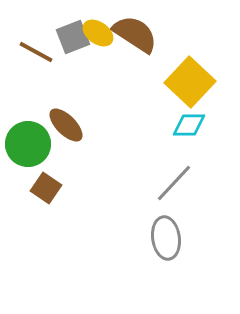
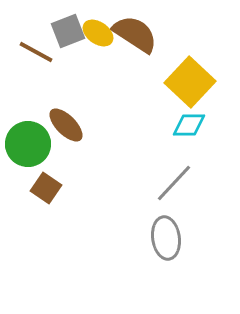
gray square: moved 5 px left, 6 px up
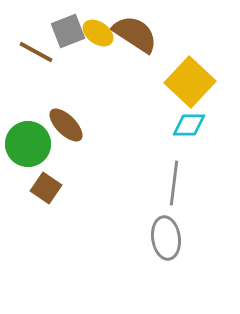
gray line: rotated 36 degrees counterclockwise
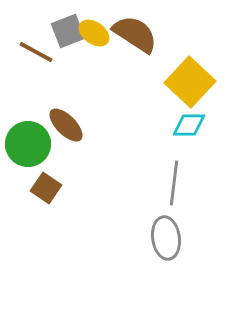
yellow ellipse: moved 4 px left
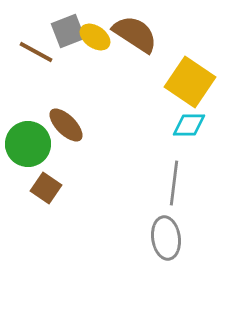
yellow ellipse: moved 1 px right, 4 px down
yellow square: rotated 9 degrees counterclockwise
